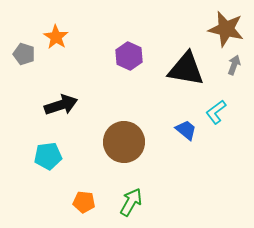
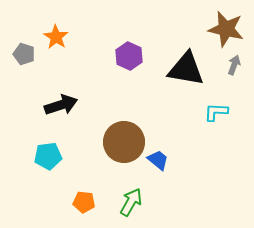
cyan L-shape: rotated 40 degrees clockwise
blue trapezoid: moved 28 px left, 30 px down
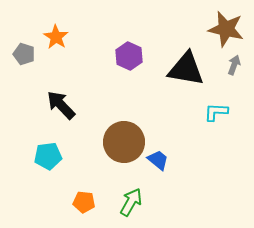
black arrow: rotated 116 degrees counterclockwise
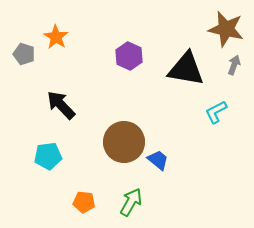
cyan L-shape: rotated 30 degrees counterclockwise
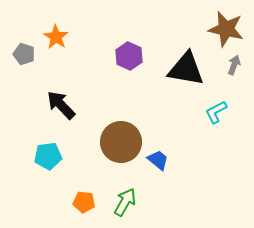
brown circle: moved 3 px left
green arrow: moved 6 px left
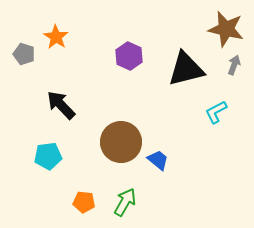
black triangle: rotated 24 degrees counterclockwise
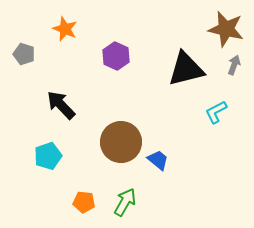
orange star: moved 9 px right, 8 px up; rotated 10 degrees counterclockwise
purple hexagon: moved 13 px left
cyan pentagon: rotated 12 degrees counterclockwise
